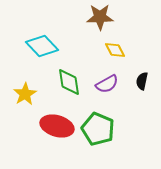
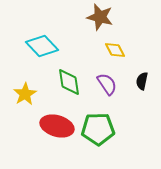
brown star: rotated 16 degrees clockwise
purple semicircle: rotated 95 degrees counterclockwise
green pentagon: rotated 24 degrees counterclockwise
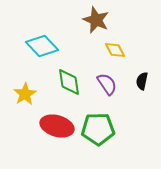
brown star: moved 4 px left, 3 px down; rotated 8 degrees clockwise
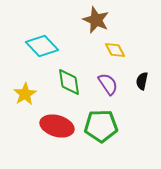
purple semicircle: moved 1 px right
green pentagon: moved 3 px right, 3 px up
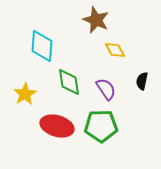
cyan diamond: rotated 48 degrees clockwise
purple semicircle: moved 2 px left, 5 px down
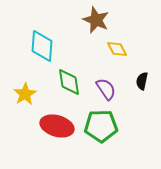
yellow diamond: moved 2 px right, 1 px up
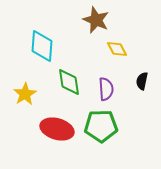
purple semicircle: rotated 30 degrees clockwise
red ellipse: moved 3 px down
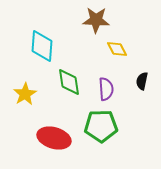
brown star: rotated 20 degrees counterclockwise
red ellipse: moved 3 px left, 9 px down
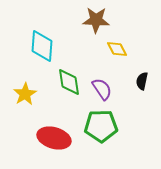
purple semicircle: moved 4 px left; rotated 30 degrees counterclockwise
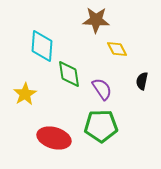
green diamond: moved 8 px up
